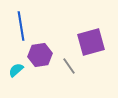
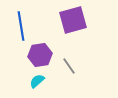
purple square: moved 18 px left, 22 px up
cyan semicircle: moved 21 px right, 11 px down
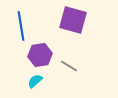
purple square: rotated 32 degrees clockwise
gray line: rotated 24 degrees counterclockwise
cyan semicircle: moved 2 px left
